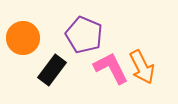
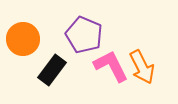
orange circle: moved 1 px down
pink L-shape: moved 2 px up
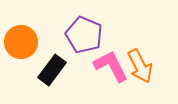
orange circle: moved 2 px left, 3 px down
orange arrow: moved 2 px left, 1 px up
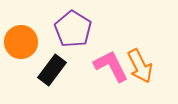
purple pentagon: moved 11 px left, 6 px up; rotated 9 degrees clockwise
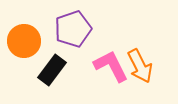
purple pentagon: rotated 21 degrees clockwise
orange circle: moved 3 px right, 1 px up
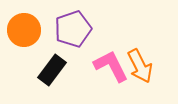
orange circle: moved 11 px up
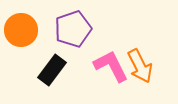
orange circle: moved 3 px left
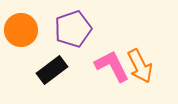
pink L-shape: moved 1 px right
black rectangle: rotated 16 degrees clockwise
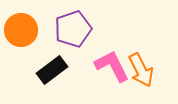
orange arrow: moved 1 px right, 4 px down
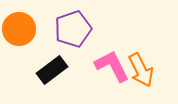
orange circle: moved 2 px left, 1 px up
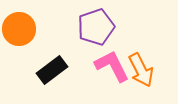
purple pentagon: moved 23 px right, 2 px up
